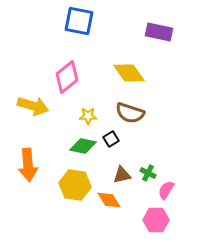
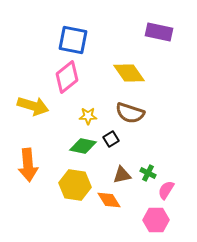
blue square: moved 6 px left, 19 px down
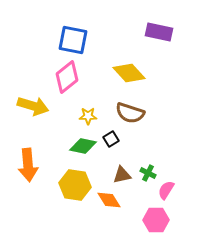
yellow diamond: rotated 8 degrees counterclockwise
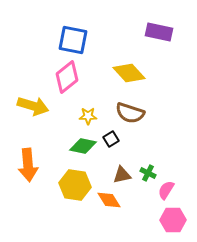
pink hexagon: moved 17 px right
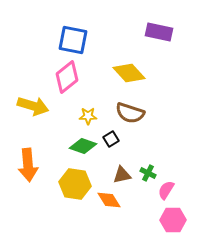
green diamond: rotated 8 degrees clockwise
yellow hexagon: moved 1 px up
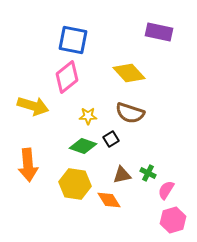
pink hexagon: rotated 15 degrees counterclockwise
